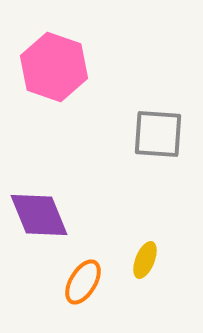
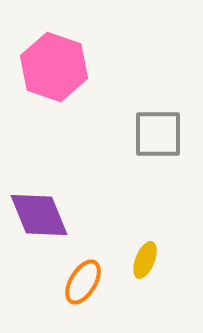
gray square: rotated 4 degrees counterclockwise
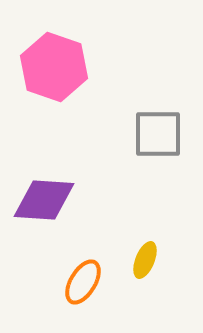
purple diamond: moved 5 px right, 15 px up; rotated 64 degrees counterclockwise
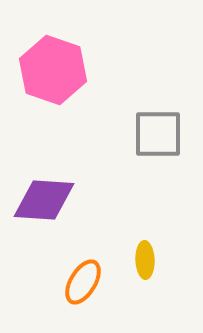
pink hexagon: moved 1 px left, 3 px down
yellow ellipse: rotated 24 degrees counterclockwise
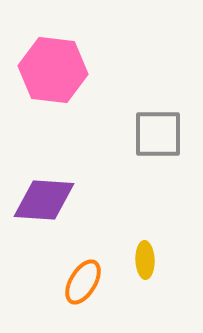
pink hexagon: rotated 12 degrees counterclockwise
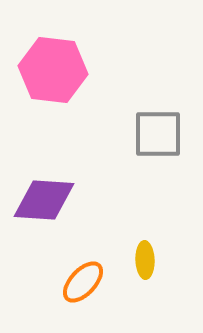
orange ellipse: rotated 12 degrees clockwise
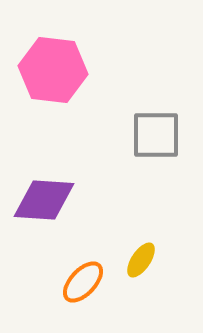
gray square: moved 2 px left, 1 px down
yellow ellipse: moved 4 px left; rotated 36 degrees clockwise
